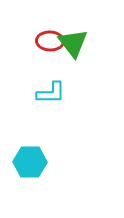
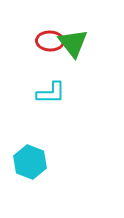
cyan hexagon: rotated 20 degrees clockwise
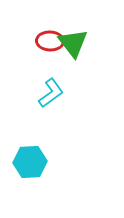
cyan L-shape: rotated 36 degrees counterclockwise
cyan hexagon: rotated 24 degrees counterclockwise
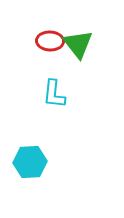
green triangle: moved 5 px right, 1 px down
cyan L-shape: moved 3 px right, 1 px down; rotated 132 degrees clockwise
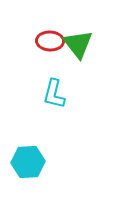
cyan L-shape: rotated 8 degrees clockwise
cyan hexagon: moved 2 px left
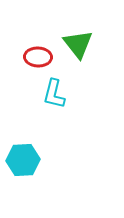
red ellipse: moved 12 px left, 16 px down
cyan hexagon: moved 5 px left, 2 px up
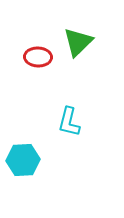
green triangle: moved 2 px up; rotated 24 degrees clockwise
cyan L-shape: moved 15 px right, 28 px down
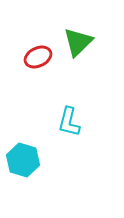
red ellipse: rotated 28 degrees counterclockwise
cyan hexagon: rotated 20 degrees clockwise
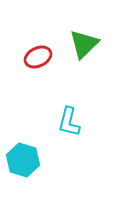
green triangle: moved 6 px right, 2 px down
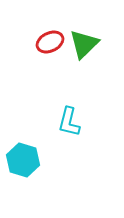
red ellipse: moved 12 px right, 15 px up
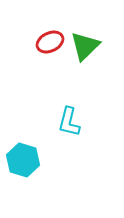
green triangle: moved 1 px right, 2 px down
